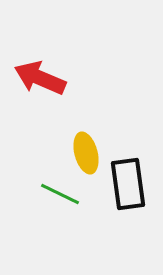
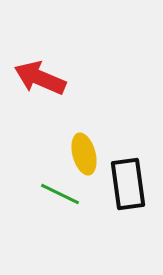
yellow ellipse: moved 2 px left, 1 px down
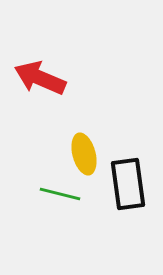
green line: rotated 12 degrees counterclockwise
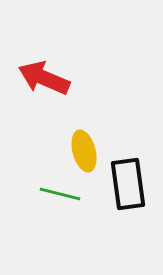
red arrow: moved 4 px right
yellow ellipse: moved 3 px up
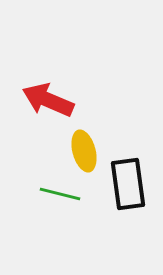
red arrow: moved 4 px right, 22 px down
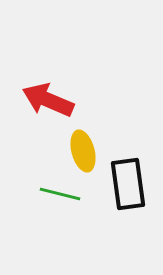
yellow ellipse: moved 1 px left
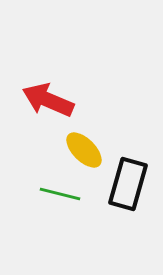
yellow ellipse: moved 1 px right, 1 px up; rotated 30 degrees counterclockwise
black rectangle: rotated 24 degrees clockwise
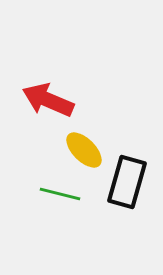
black rectangle: moved 1 px left, 2 px up
